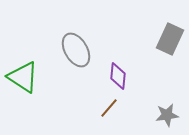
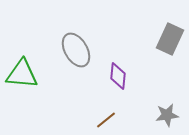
green triangle: moved 1 px left, 3 px up; rotated 28 degrees counterclockwise
brown line: moved 3 px left, 12 px down; rotated 10 degrees clockwise
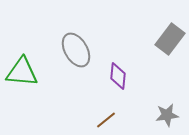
gray rectangle: rotated 12 degrees clockwise
green triangle: moved 2 px up
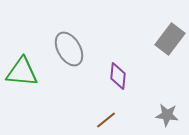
gray ellipse: moved 7 px left, 1 px up
gray star: rotated 15 degrees clockwise
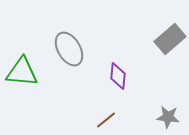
gray rectangle: rotated 12 degrees clockwise
gray star: moved 1 px right, 2 px down
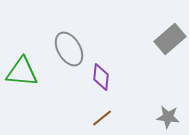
purple diamond: moved 17 px left, 1 px down
brown line: moved 4 px left, 2 px up
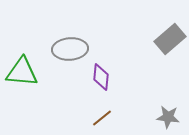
gray ellipse: moved 1 px right; rotated 64 degrees counterclockwise
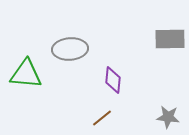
gray rectangle: rotated 40 degrees clockwise
green triangle: moved 4 px right, 2 px down
purple diamond: moved 12 px right, 3 px down
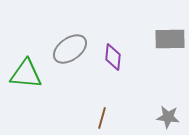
gray ellipse: rotated 32 degrees counterclockwise
purple diamond: moved 23 px up
brown line: rotated 35 degrees counterclockwise
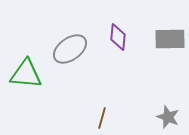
purple diamond: moved 5 px right, 20 px up
gray star: rotated 15 degrees clockwise
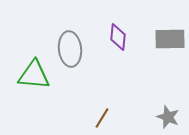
gray ellipse: rotated 60 degrees counterclockwise
green triangle: moved 8 px right, 1 px down
brown line: rotated 15 degrees clockwise
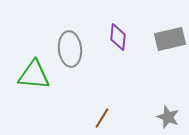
gray rectangle: rotated 12 degrees counterclockwise
